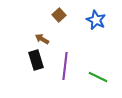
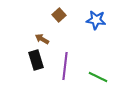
blue star: rotated 18 degrees counterclockwise
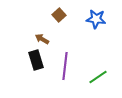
blue star: moved 1 px up
green line: rotated 60 degrees counterclockwise
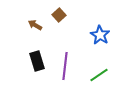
blue star: moved 4 px right, 16 px down; rotated 24 degrees clockwise
brown arrow: moved 7 px left, 14 px up
black rectangle: moved 1 px right, 1 px down
green line: moved 1 px right, 2 px up
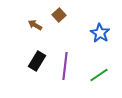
blue star: moved 2 px up
black rectangle: rotated 48 degrees clockwise
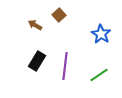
blue star: moved 1 px right, 1 px down
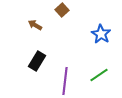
brown square: moved 3 px right, 5 px up
purple line: moved 15 px down
